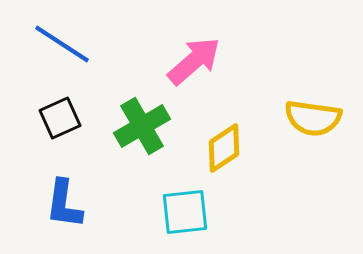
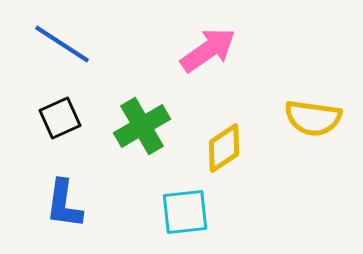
pink arrow: moved 14 px right, 11 px up; rotated 6 degrees clockwise
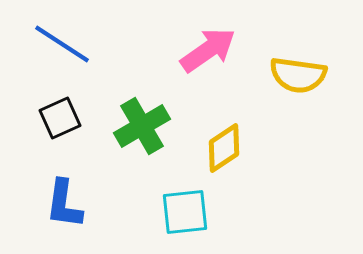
yellow semicircle: moved 15 px left, 43 px up
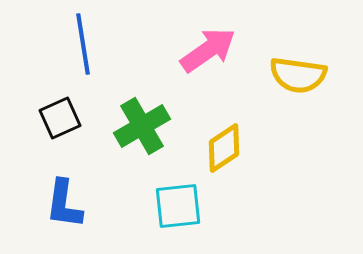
blue line: moved 21 px right; rotated 48 degrees clockwise
cyan square: moved 7 px left, 6 px up
